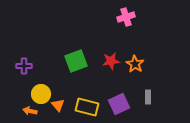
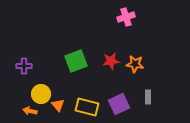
orange star: rotated 24 degrees counterclockwise
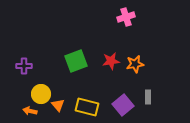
orange star: rotated 18 degrees counterclockwise
purple square: moved 4 px right, 1 px down; rotated 15 degrees counterclockwise
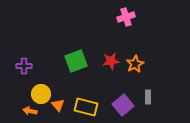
orange star: rotated 18 degrees counterclockwise
yellow rectangle: moved 1 px left
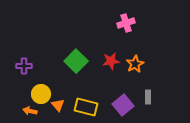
pink cross: moved 6 px down
green square: rotated 25 degrees counterclockwise
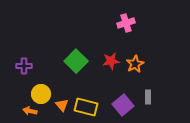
orange triangle: moved 4 px right
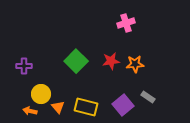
orange star: rotated 24 degrees clockwise
gray rectangle: rotated 56 degrees counterclockwise
orange triangle: moved 4 px left, 2 px down
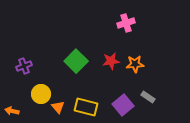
purple cross: rotated 21 degrees counterclockwise
orange arrow: moved 18 px left
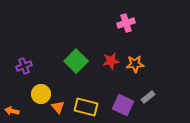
gray rectangle: rotated 72 degrees counterclockwise
purple square: rotated 25 degrees counterclockwise
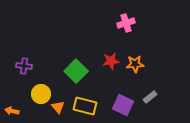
green square: moved 10 px down
purple cross: rotated 28 degrees clockwise
gray rectangle: moved 2 px right
yellow rectangle: moved 1 px left, 1 px up
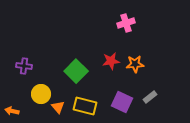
purple square: moved 1 px left, 3 px up
